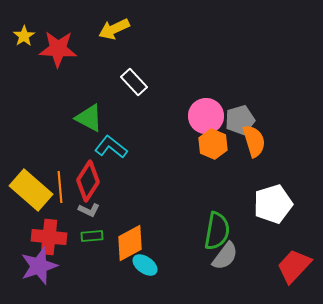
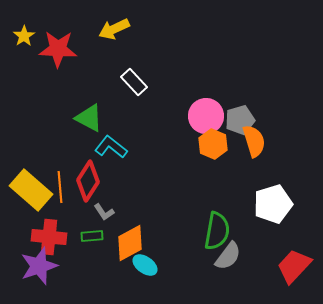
gray L-shape: moved 15 px right, 2 px down; rotated 30 degrees clockwise
gray semicircle: moved 3 px right
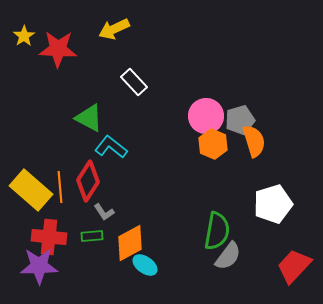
purple star: rotated 18 degrees clockwise
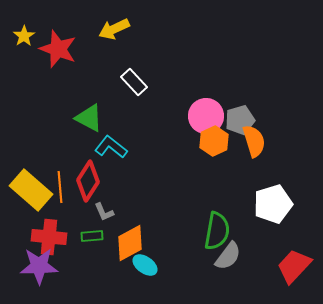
red star: rotated 18 degrees clockwise
orange hexagon: moved 1 px right, 3 px up; rotated 12 degrees clockwise
gray L-shape: rotated 10 degrees clockwise
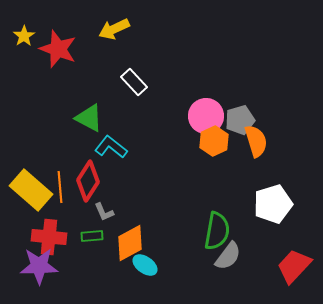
orange semicircle: moved 2 px right
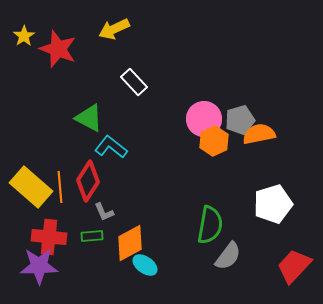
pink circle: moved 2 px left, 3 px down
orange semicircle: moved 3 px right, 7 px up; rotated 84 degrees counterclockwise
yellow rectangle: moved 3 px up
green semicircle: moved 7 px left, 6 px up
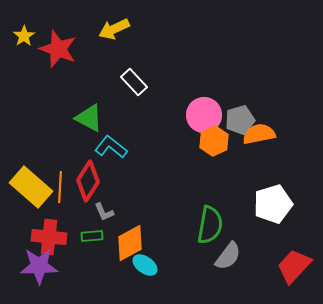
pink circle: moved 4 px up
orange line: rotated 8 degrees clockwise
